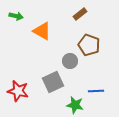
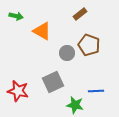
gray circle: moved 3 px left, 8 px up
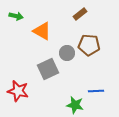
brown pentagon: rotated 15 degrees counterclockwise
gray square: moved 5 px left, 13 px up
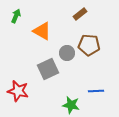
green arrow: rotated 80 degrees counterclockwise
green star: moved 4 px left
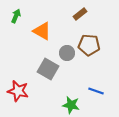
gray square: rotated 35 degrees counterclockwise
blue line: rotated 21 degrees clockwise
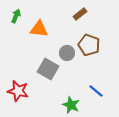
orange triangle: moved 3 px left, 2 px up; rotated 24 degrees counterclockwise
brown pentagon: rotated 15 degrees clockwise
blue line: rotated 21 degrees clockwise
green star: rotated 12 degrees clockwise
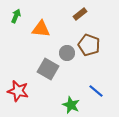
orange triangle: moved 2 px right
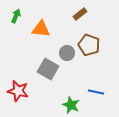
blue line: moved 1 px down; rotated 28 degrees counterclockwise
